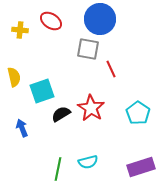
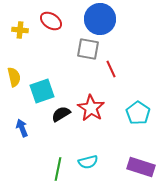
purple rectangle: rotated 36 degrees clockwise
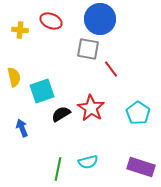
red ellipse: rotated 10 degrees counterclockwise
red line: rotated 12 degrees counterclockwise
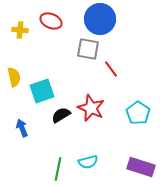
red star: rotated 8 degrees counterclockwise
black semicircle: moved 1 px down
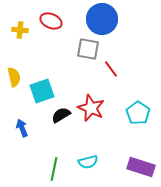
blue circle: moved 2 px right
green line: moved 4 px left
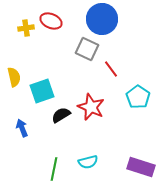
yellow cross: moved 6 px right, 2 px up; rotated 14 degrees counterclockwise
gray square: moved 1 px left; rotated 15 degrees clockwise
red star: moved 1 px up
cyan pentagon: moved 16 px up
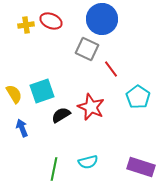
yellow cross: moved 3 px up
yellow semicircle: moved 17 px down; rotated 18 degrees counterclockwise
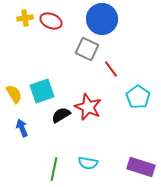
yellow cross: moved 1 px left, 7 px up
red star: moved 3 px left
cyan semicircle: moved 1 px down; rotated 24 degrees clockwise
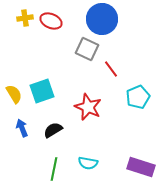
cyan pentagon: rotated 15 degrees clockwise
black semicircle: moved 8 px left, 15 px down
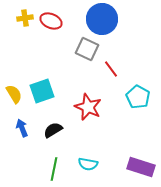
cyan pentagon: rotated 20 degrees counterclockwise
cyan semicircle: moved 1 px down
